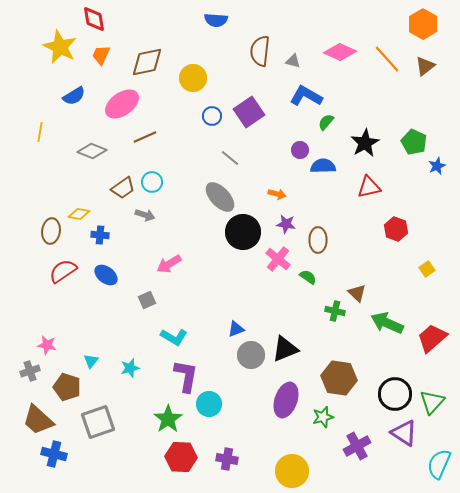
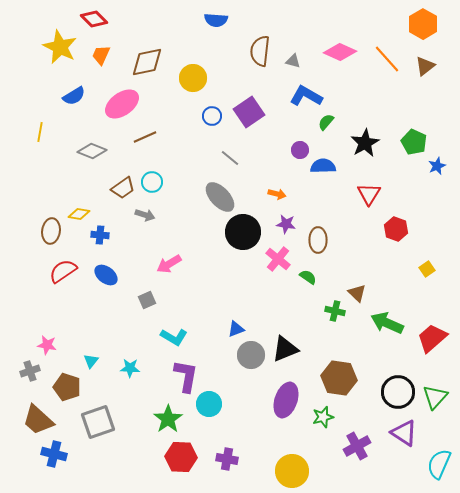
red diamond at (94, 19): rotated 36 degrees counterclockwise
red triangle at (369, 187): moved 7 px down; rotated 45 degrees counterclockwise
cyan star at (130, 368): rotated 18 degrees clockwise
black circle at (395, 394): moved 3 px right, 2 px up
green triangle at (432, 402): moved 3 px right, 5 px up
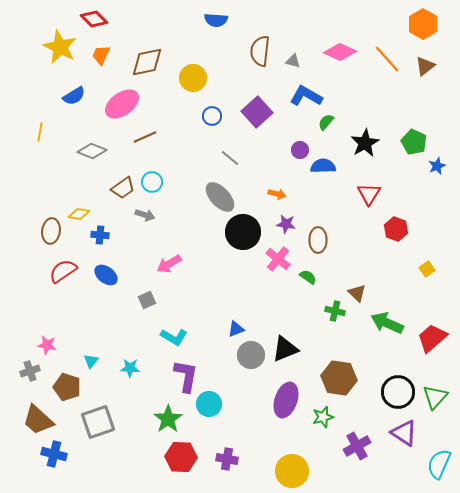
purple square at (249, 112): moved 8 px right; rotated 8 degrees counterclockwise
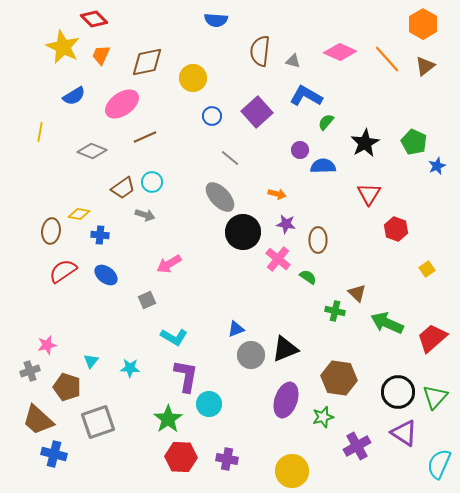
yellow star at (60, 47): moved 3 px right
pink star at (47, 345): rotated 24 degrees counterclockwise
